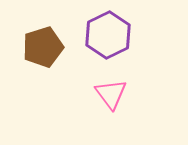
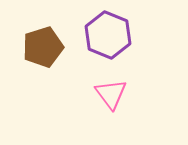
purple hexagon: rotated 12 degrees counterclockwise
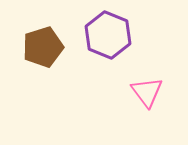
pink triangle: moved 36 px right, 2 px up
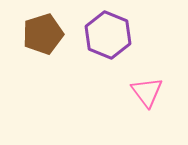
brown pentagon: moved 13 px up
